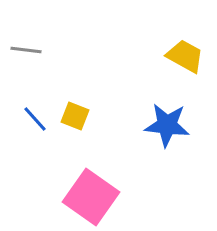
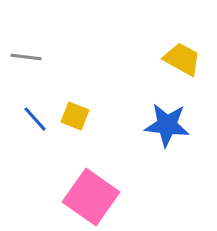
gray line: moved 7 px down
yellow trapezoid: moved 3 px left, 3 px down
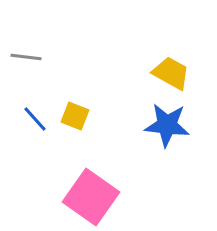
yellow trapezoid: moved 11 px left, 14 px down
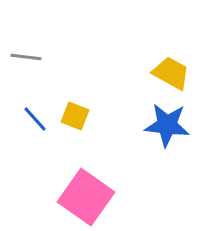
pink square: moved 5 px left
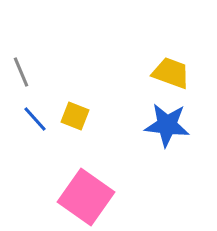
gray line: moved 5 px left, 15 px down; rotated 60 degrees clockwise
yellow trapezoid: rotated 9 degrees counterclockwise
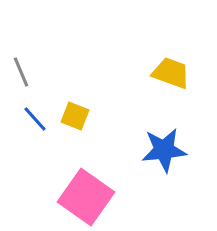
blue star: moved 3 px left, 25 px down; rotated 12 degrees counterclockwise
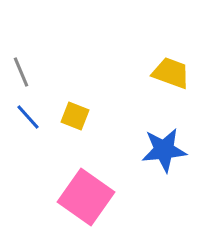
blue line: moved 7 px left, 2 px up
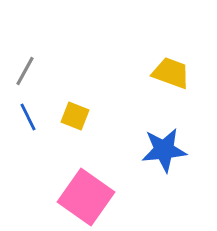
gray line: moved 4 px right, 1 px up; rotated 52 degrees clockwise
blue line: rotated 16 degrees clockwise
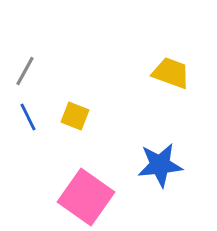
blue star: moved 4 px left, 15 px down
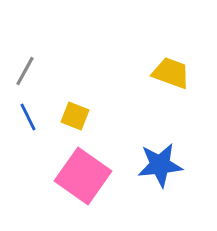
pink square: moved 3 px left, 21 px up
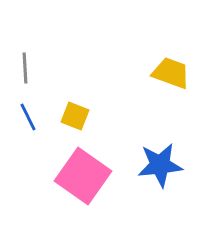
gray line: moved 3 px up; rotated 32 degrees counterclockwise
